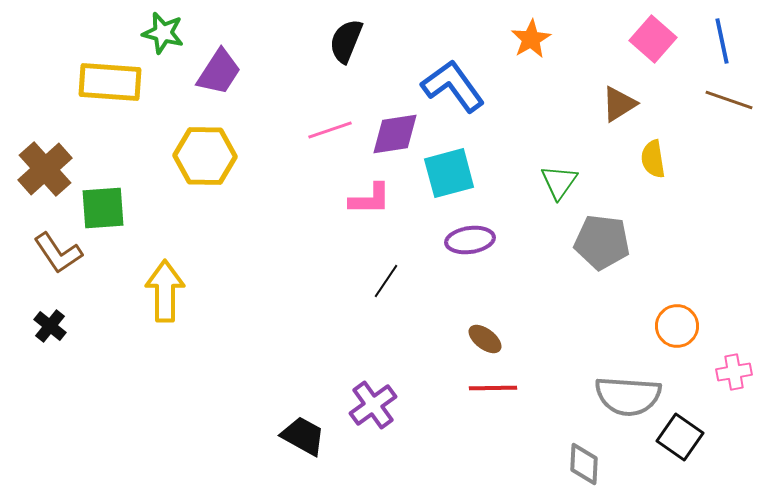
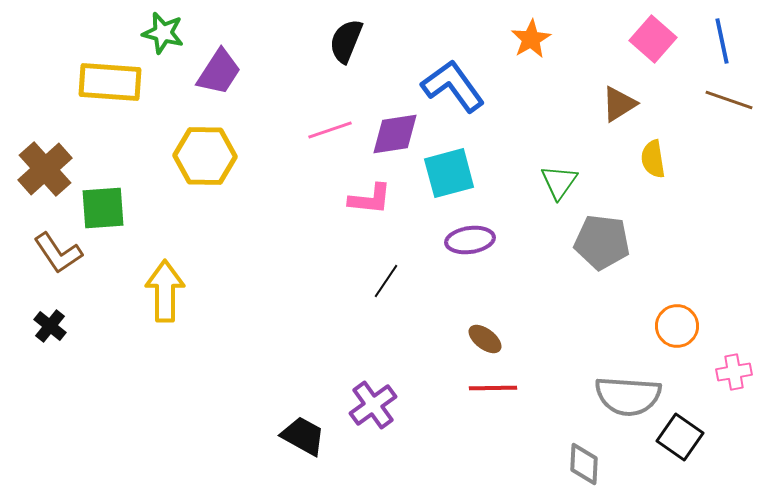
pink L-shape: rotated 6 degrees clockwise
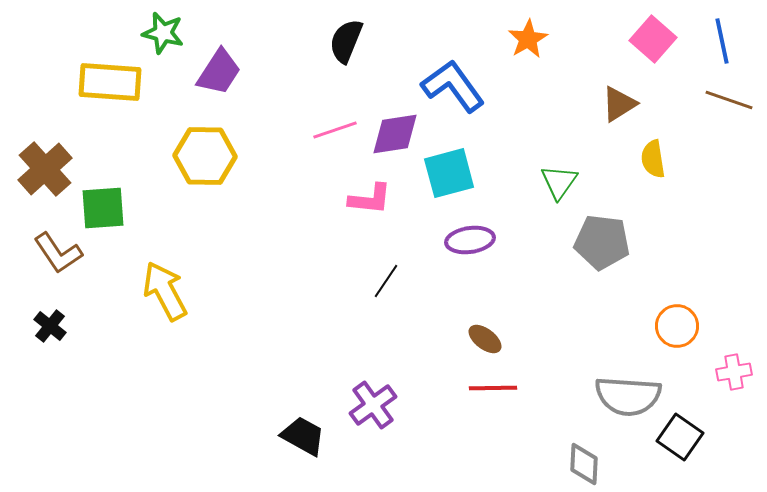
orange star: moved 3 px left
pink line: moved 5 px right
yellow arrow: rotated 28 degrees counterclockwise
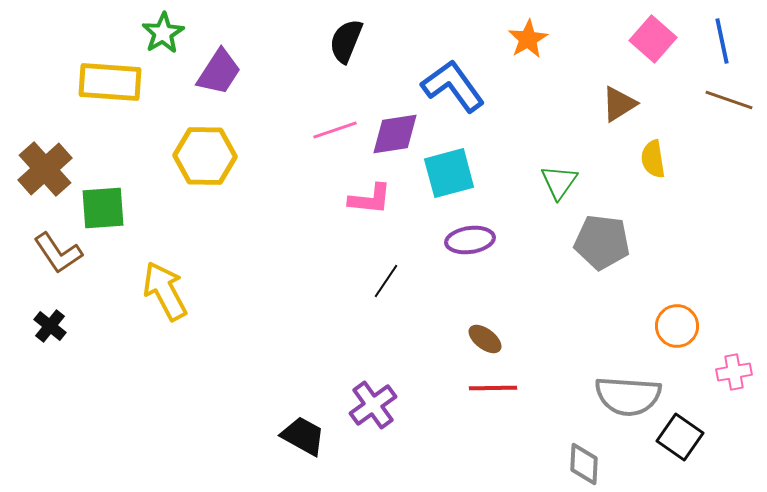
green star: rotated 27 degrees clockwise
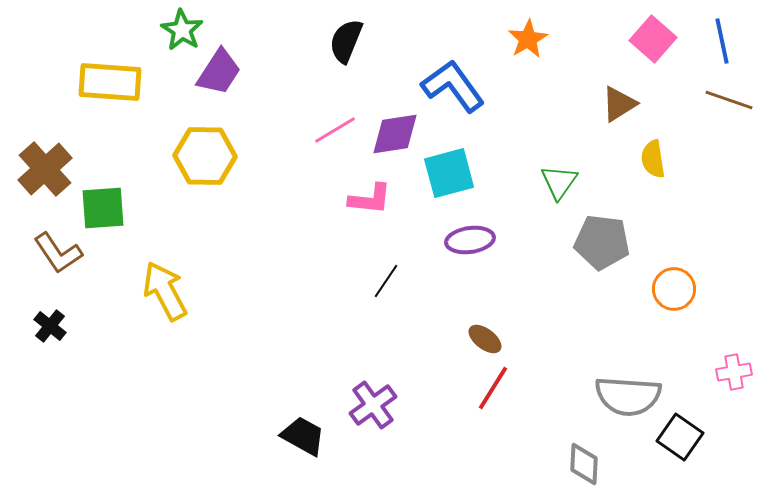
green star: moved 19 px right, 3 px up; rotated 9 degrees counterclockwise
pink line: rotated 12 degrees counterclockwise
orange circle: moved 3 px left, 37 px up
red line: rotated 57 degrees counterclockwise
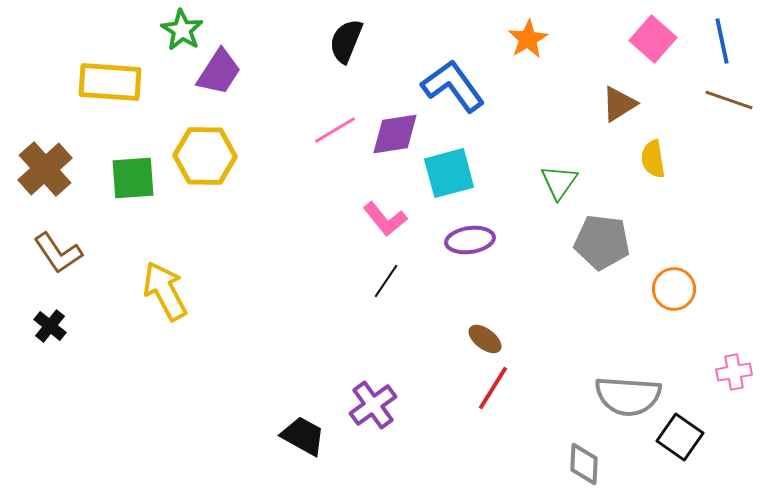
pink L-shape: moved 15 px right, 20 px down; rotated 45 degrees clockwise
green square: moved 30 px right, 30 px up
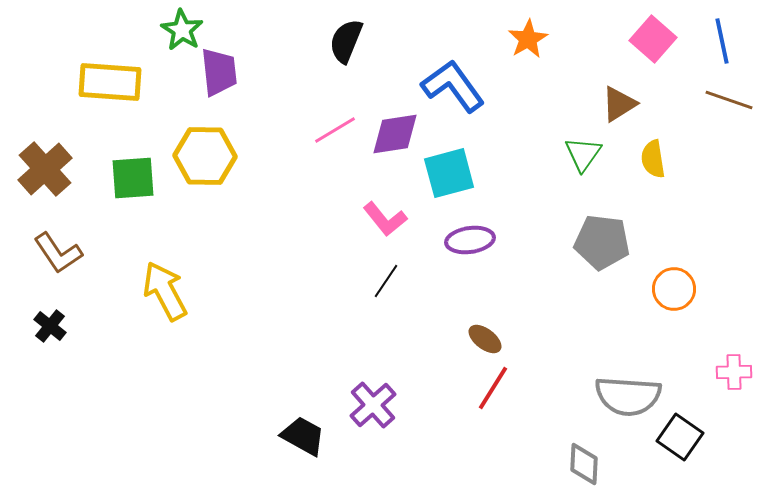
purple trapezoid: rotated 39 degrees counterclockwise
green triangle: moved 24 px right, 28 px up
pink cross: rotated 8 degrees clockwise
purple cross: rotated 6 degrees counterclockwise
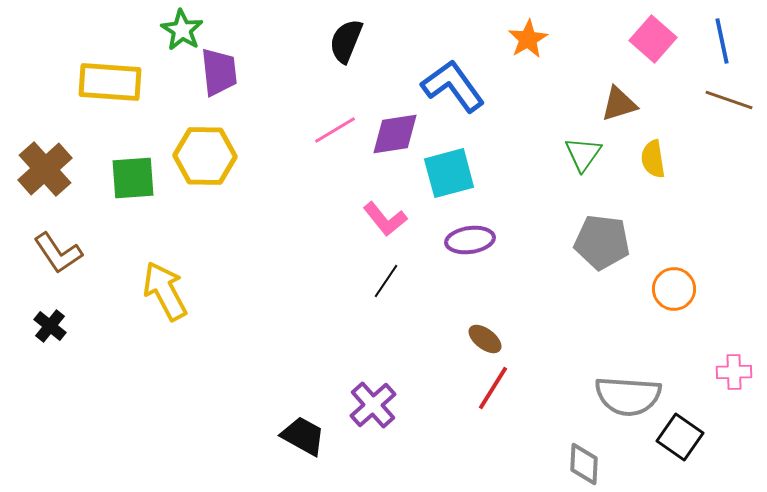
brown triangle: rotated 15 degrees clockwise
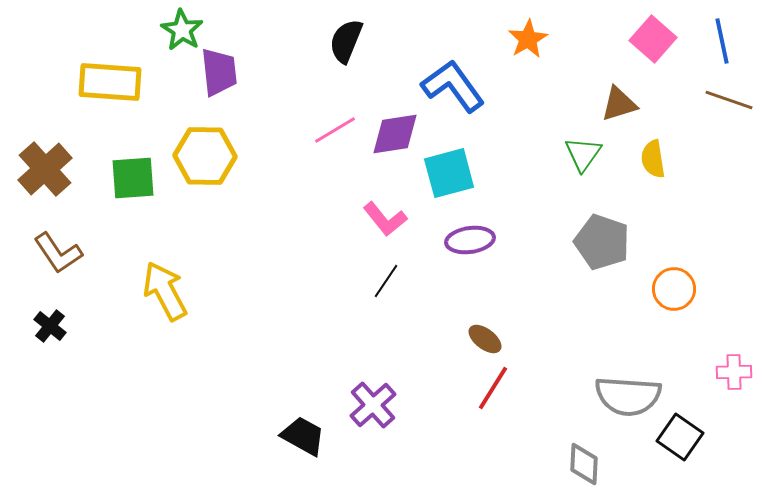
gray pentagon: rotated 12 degrees clockwise
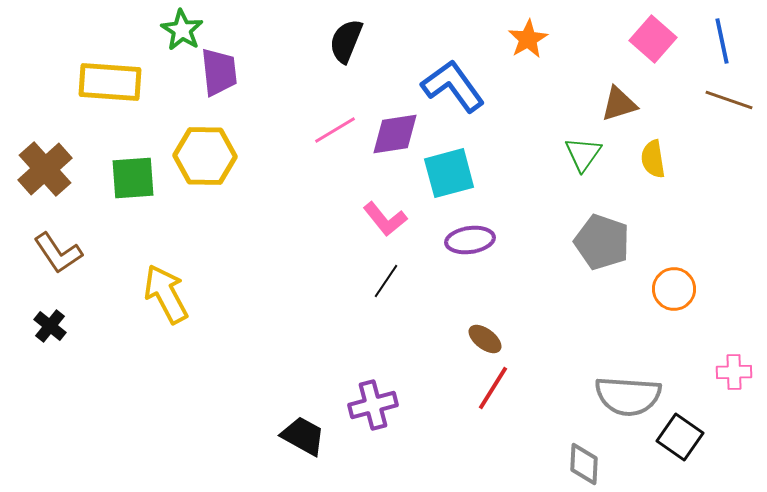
yellow arrow: moved 1 px right, 3 px down
purple cross: rotated 27 degrees clockwise
